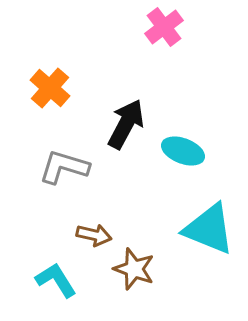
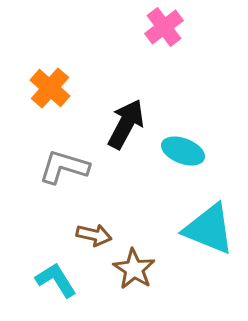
brown star: rotated 12 degrees clockwise
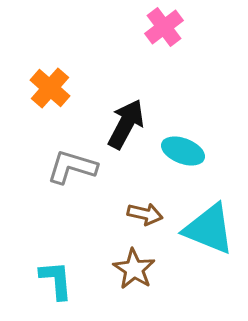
gray L-shape: moved 8 px right
brown arrow: moved 51 px right, 21 px up
cyan L-shape: rotated 27 degrees clockwise
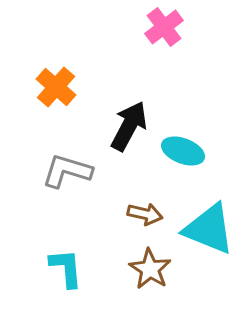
orange cross: moved 6 px right, 1 px up
black arrow: moved 3 px right, 2 px down
gray L-shape: moved 5 px left, 4 px down
brown star: moved 16 px right
cyan L-shape: moved 10 px right, 12 px up
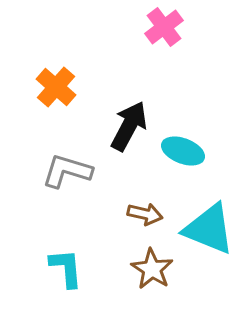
brown star: moved 2 px right
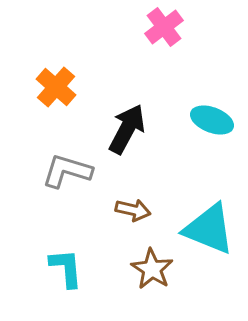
black arrow: moved 2 px left, 3 px down
cyan ellipse: moved 29 px right, 31 px up
brown arrow: moved 12 px left, 4 px up
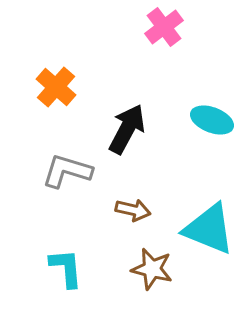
brown star: rotated 18 degrees counterclockwise
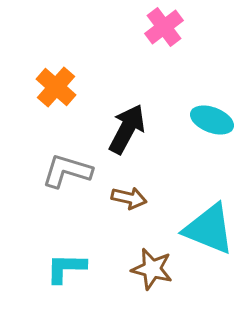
brown arrow: moved 4 px left, 12 px up
cyan L-shape: rotated 84 degrees counterclockwise
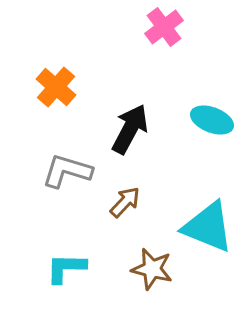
black arrow: moved 3 px right
brown arrow: moved 4 px left, 4 px down; rotated 60 degrees counterclockwise
cyan triangle: moved 1 px left, 2 px up
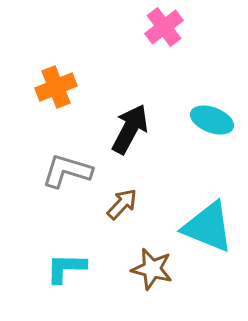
orange cross: rotated 27 degrees clockwise
brown arrow: moved 3 px left, 2 px down
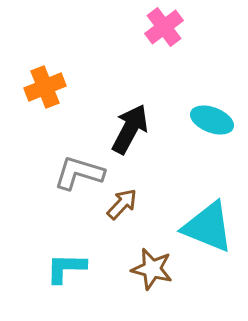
orange cross: moved 11 px left
gray L-shape: moved 12 px right, 2 px down
